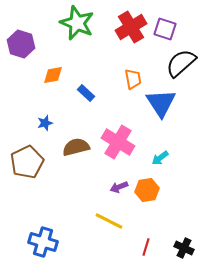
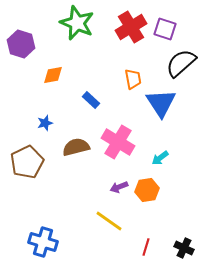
blue rectangle: moved 5 px right, 7 px down
yellow line: rotated 8 degrees clockwise
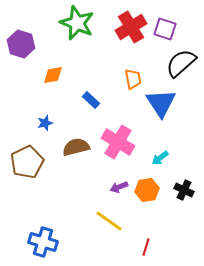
black cross: moved 58 px up
